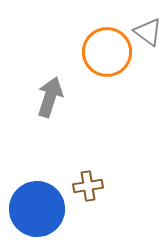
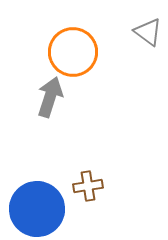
orange circle: moved 34 px left
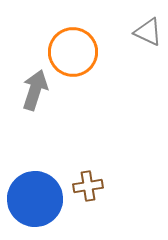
gray triangle: rotated 12 degrees counterclockwise
gray arrow: moved 15 px left, 7 px up
blue circle: moved 2 px left, 10 px up
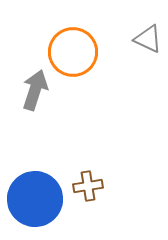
gray triangle: moved 7 px down
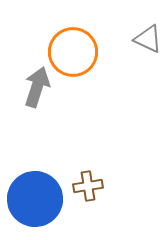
gray arrow: moved 2 px right, 3 px up
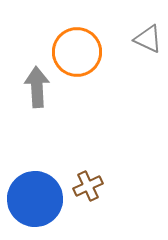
orange circle: moved 4 px right
gray arrow: rotated 21 degrees counterclockwise
brown cross: rotated 16 degrees counterclockwise
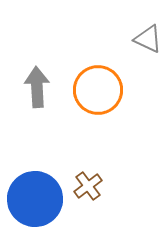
orange circle: moved 21 px right, 38 px down
brown cross: rotated 12 degrees counterclockwise
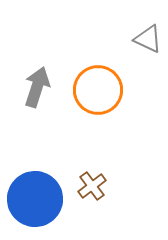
gray arrow: rotated 21 degrees clockwise
brown cross: moved 4 px right
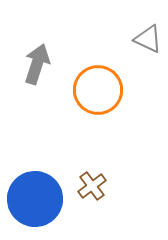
gray arrow: moved 23 px up
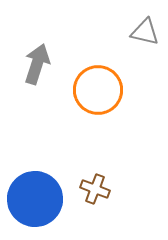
gray triangle: moved 3 px left, 7 px up; rotated 12 degrees counterclockwise
brown cross: moved 3 px right, 3 px down; rotated 32 degrees counterclockwise
